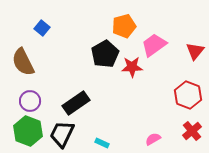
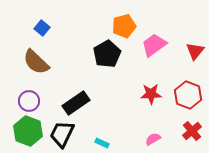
black pentagon: moved 2 px right
brown semicircle: moved 13 px right; rotated 20 degrees counterclockwise
red star: moved 19 px right, 27 px down
purple circle: moved 1 px left
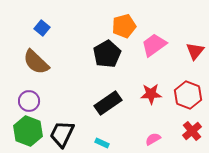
black rectangle: moved 32 px right
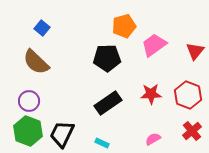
black pentagon: moved 4 px down; rotated 28 degrees clockwise
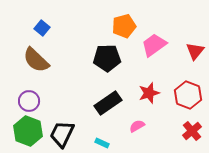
brown semicircle: moved 2 px up
red star: moved 2 px left, 1 px up; rotated 15 degrees counterclockwise
pink semicircle: moved 16 px left, 13 px up
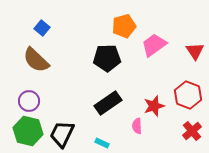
red triangle: rotated 12 degrees counterclockwise
red star: moved 5 px right, 13 px down
pink semicircle: rotated 63 degrees counterclockwise
green hexagon: rotated 8 degrees counterclockwise
